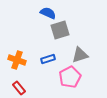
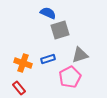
orange cross: moved 6 px right, 3 px down
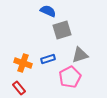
blue semicircle: moved 2 px up
gray square: moved 2 px right
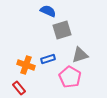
orange cross: moved 3 px right, 2 px down
pink pentagon: rotated 15 degrees counterclockwise
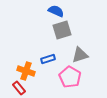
blue semicircle: moved 8 px right
orange cross: moved 6 px down
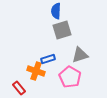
blue semicircle: rotated 112 degrees counterclockwise
orange cross: moved 10 px right
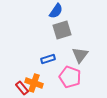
blue semicircle: rotated 147 degrees counterclockwise
gray triangle: rotated 36 degrees counterclockwise
orange cross: moved 2 px left, 12 px down
pink pentagon: rotated 10 degrees counterclockwise
red rectangle: moved 3 px right
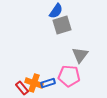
gray square: moved 5 px up
blue rectangle: moved 24 px down
pink pentagon: moved 1 px left, 1 px up; rotated 15 degrees counterclockwise
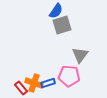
red rectangle: moved 1 px left
